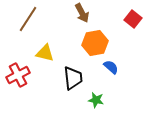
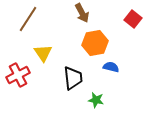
yellow triangle: moved 2 px left; rotated 42 degrees clockwise
blue semicircle: rotated 28 degrees counterclockwise
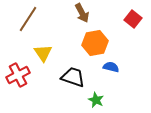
black trapezoid: moved 1 px up; rotated 65 degrees counterclockwise
green star: rotated 14 degrees clockwise
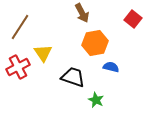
brown line: moved 8 px left, 8 px down
red cross: moved 8 px up
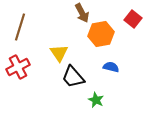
brown line: rotated 16 degrees counterclockwise
orange hexagon: moved 6 px right, 9 px up
yellow triangle: moved 16 px right
black trapezoid: rotated 150 degrees counterclockwise
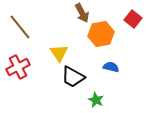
brown line: rotated 56 degrees counterclockwise
black trapezoid: rotated 20 degrees counterclockwise
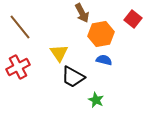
blue semicircle: moved 7 px left, 7 px up
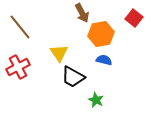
red square: moved 1 px right, 1 px up
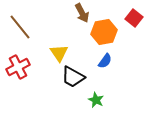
orange hexagon: moved 3 px right, 2 px up
blue semicircle: moved 1 px right, 1 px down; rotated 112 degrees clockwise
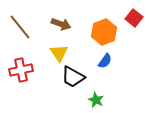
brown arrow: moved 21 px left, 11 px down; rotated 42 degrees counterclockwise
orange hexagon: rotated 10 degrees counterclockwise
red cross: moved 3 px right, 3 px down; rotated 15 degrees clockwise
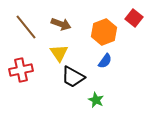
brown line: moved 6 px right
